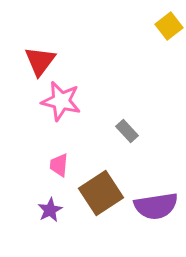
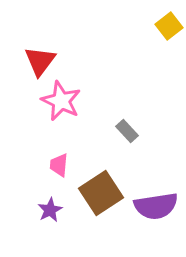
pink star: rotated 12 degrees clockwise
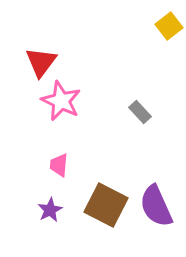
red triangle: moved 1 px right, 1 px down
gray rectangle: moved 13 px right, 19 px up
brown square: moved 5 px right, 12 px down; rotated 30 degrees counterclockwise
purple semicircle: rotated 75 degrees clockwise
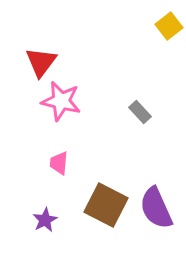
pink star: rotated 12 degrees counterclockwise
pink trapezoid: moved 2 px up
purple semicircle: moved 2 px down
purple star: moved 5 px left, 10 px down
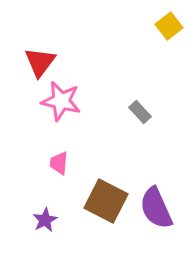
red triangle: moved 1 px left
brown square: moved 4 px up
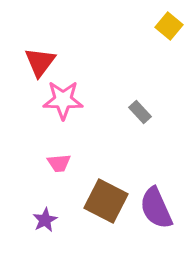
yellow square: rotated 12 degrees counterclockwise
pink star: moved 2 px right, 1 px up; rotated 12 degrees counterclockwise
pink trapezoid: rotated 100 degrees counterclockwise
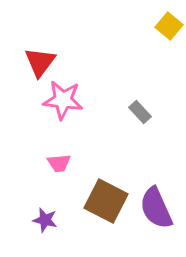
pink star: rotated 6 degrees clockwise
purple star: rotated 30 degrees counterclockwise
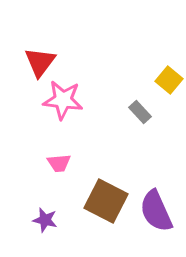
yellow square: moved 54 px down
purple semicircle: moved 3 px down
